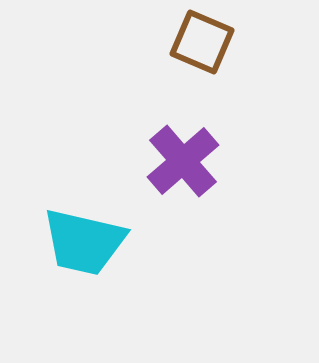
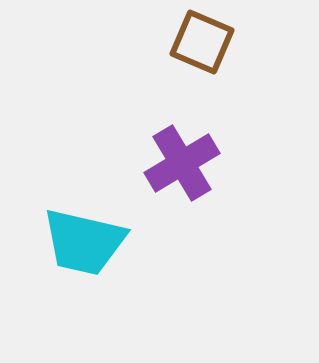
purple cross: moved 1 px left, 2 px down; rotated 10 degrees clockwise
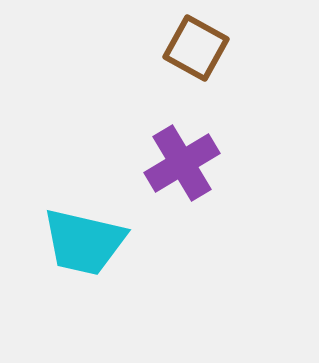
brown square: moved 6 px left, 6 px down; rotated 6 degrees clockwise
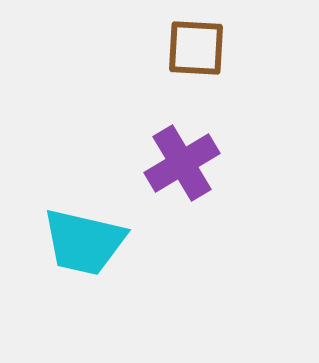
brown square: rotated 26 degrees counterclockwise
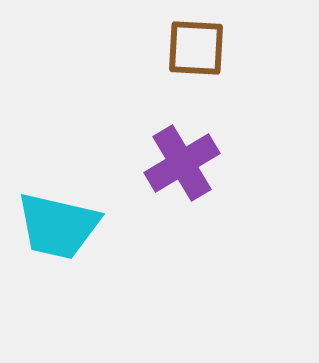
cyan trapezoid: moved 26 px left, 16 px up
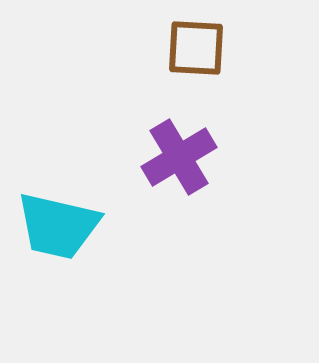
purple cross: moved 3 px left, 6 px up
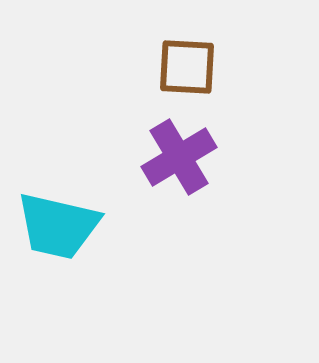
brown square: moved 9 px left, 19 px down
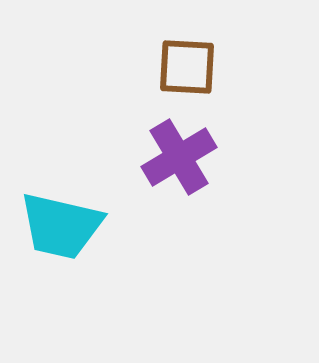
cyan trapezoid: moved 3 px right
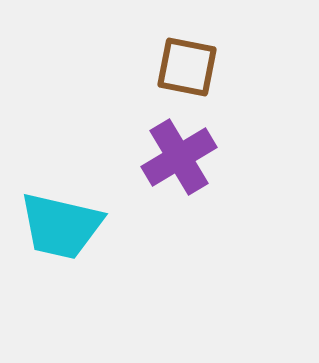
brown square: rotated 8 degrees clockwise
